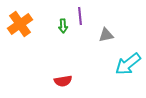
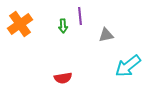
cyan arrow: moved 2 px down
red semicircle: moved 3 px up
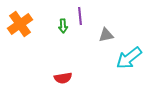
cyan arrow: moved 1 px right, 8 px up
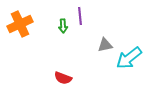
orange cross: rotated 10 degrees clockwise
gray triangle: moved 1 px left, 10 px down
red semicircle: rotated 30 degrees clockwise
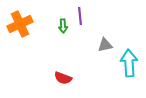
cyan arrow: moved 5 px down; rotated 124 degrees clockwise
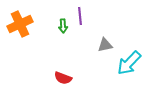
cyan arrow: rotated 132 degrees counterclockwise
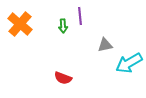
orange cross: rotated 25 degrees counterclockwise
cyan arrow: rotated 16 degrees clockwise
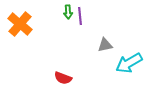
green arrow: moved 5 px right, 14 px up
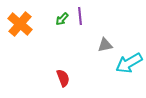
green arrow: moved 6 px left, 7 px down; rotated 48 degrees clockwise
red semicircle: rotated 132 degrees counterclockwise
